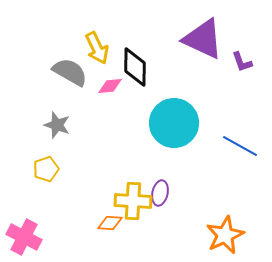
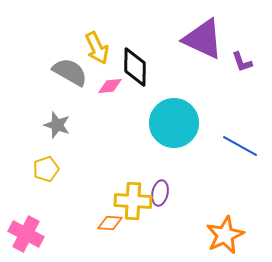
pink cross: moved 2 px right, 3 px up
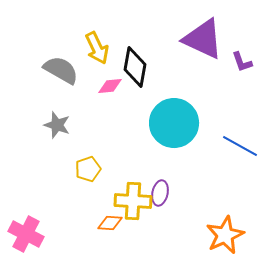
black diamond: rotated 9 degrees clockwise
gray semicircle: moved 9 px left, 2 px up
yellow pentagon: moved 42 px right
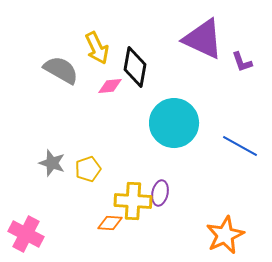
gray star: moved 5 px left, 38 px down
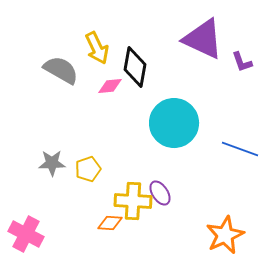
blue line: moved 3 px down; rotated 9 degrees counterclockwise
gray star: rotated 20 degrees counterclockwise
purple ellipse: rotated 45 degrees counterclockwise
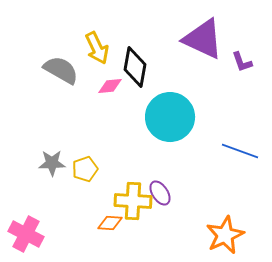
cyan circle: moved 4 px left, 6 px up
blue line: moved 2 px down
yellow pentagon: moved 3 px left
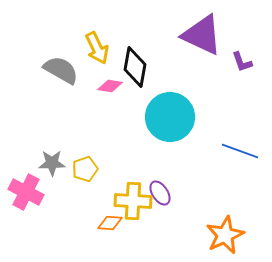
purple triangle: moved 1 px left, 4 px up
pink diamond: rotated 15 degrees clockwise
pink cross: moved 42 px up
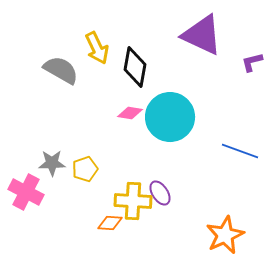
purple L-shape: moved 10 px right; rotated 95 degrees clockwise
pink diamond: moved 20 px right, 27 px down
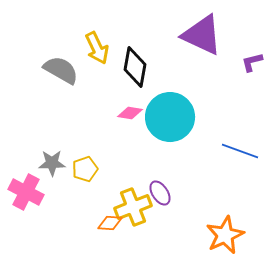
yellow cross: moved 6 px down; rotated 24 degrees counterclockwise
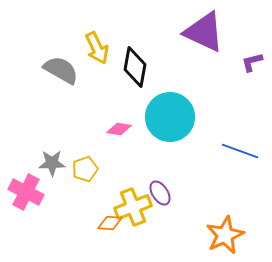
purple triangle: moved 2 px right, 3 px up
pink diamond: moved 11 px left, 16 px down
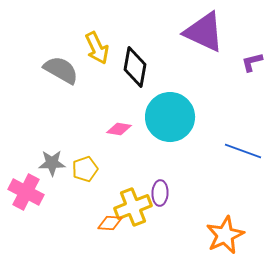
blue line: moved 3 px right
purple ellipse: rotated 35 degrees clockwise
